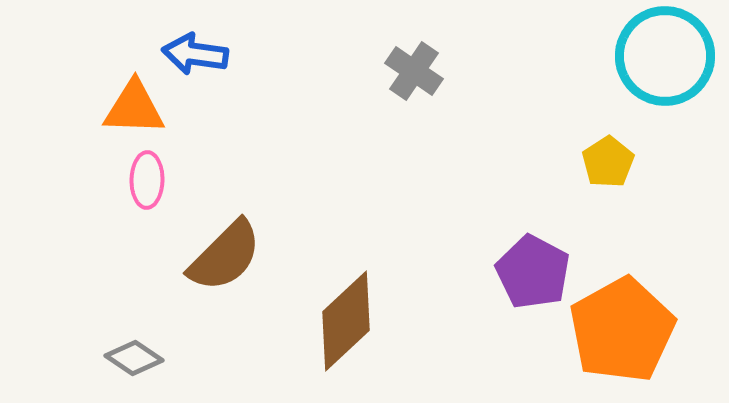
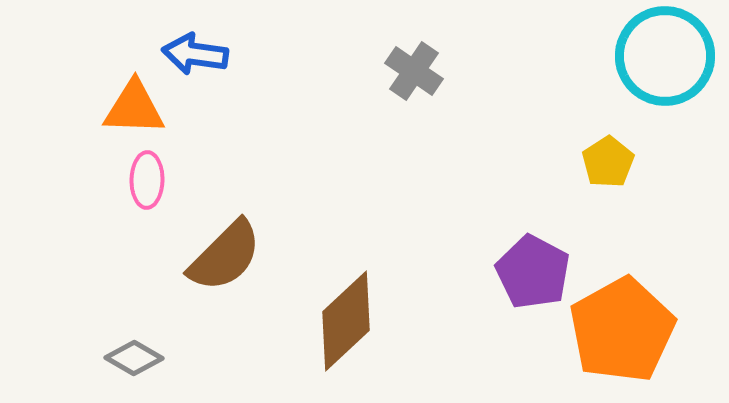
gray diamond: rotated 4 degrees counterclockwise
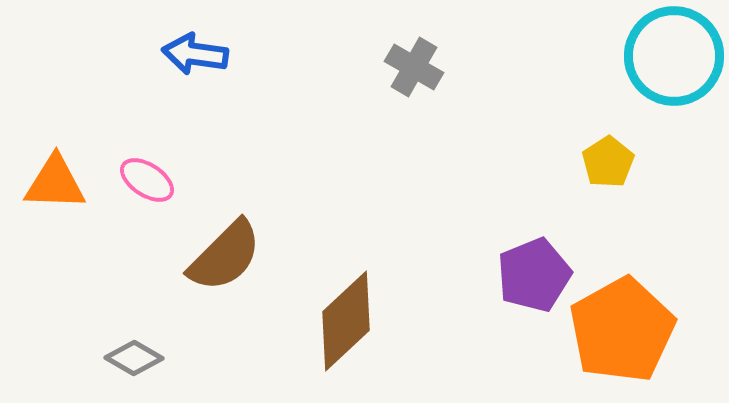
cyan circle: moved 9 px right
gray cross: moved 4 px up; rotated 4 degrees counterclockwise
orange triangle: moved 79 px left, 75 px down
pink ellipse: rotated 58 degrees counterclockwise
purple pentagon: moved 1 px right, 3 px down; rotated 22 degrees clockwise
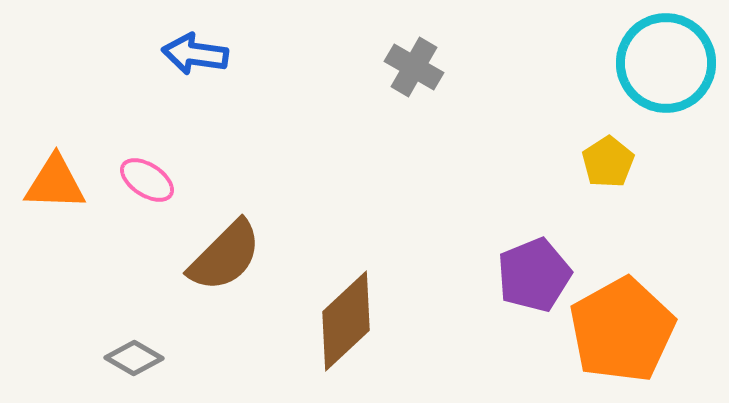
cyan circle: moved 8 px left, 7 px down
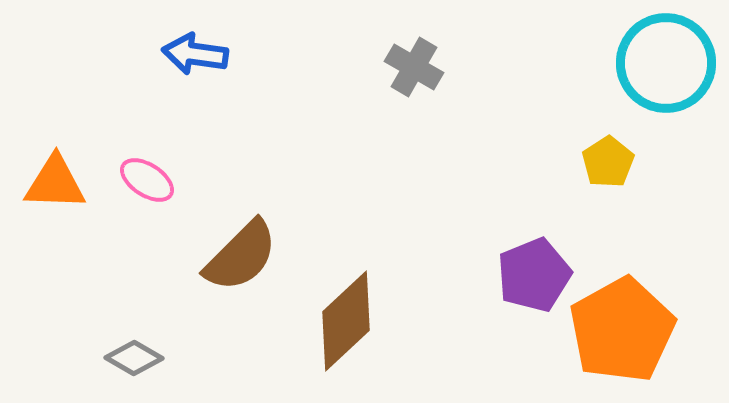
brown semicircle: moved 16 px right
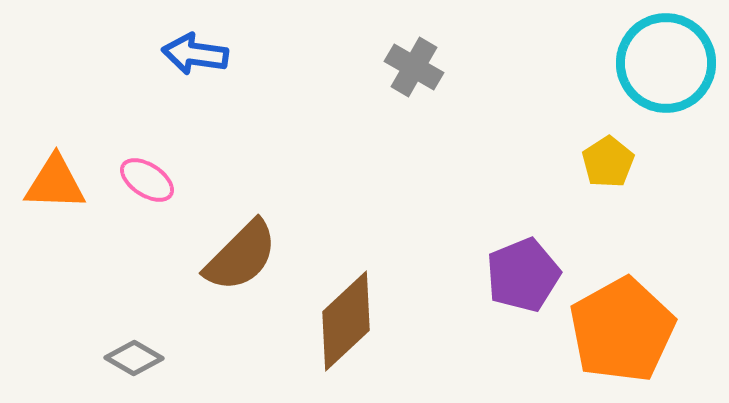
purple pentagon: moved 11 px left
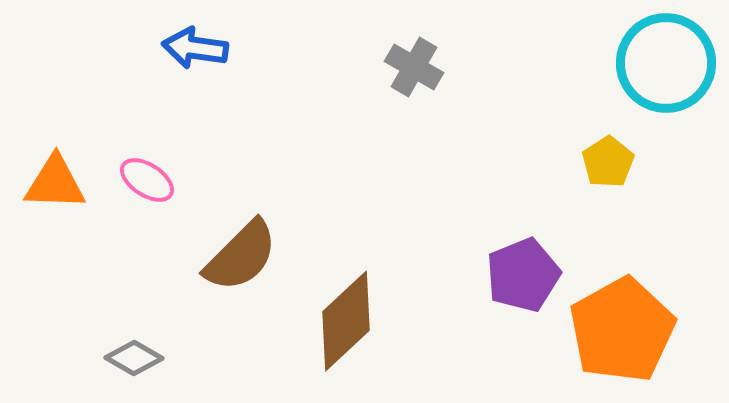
blue arrow: moved 6 px up
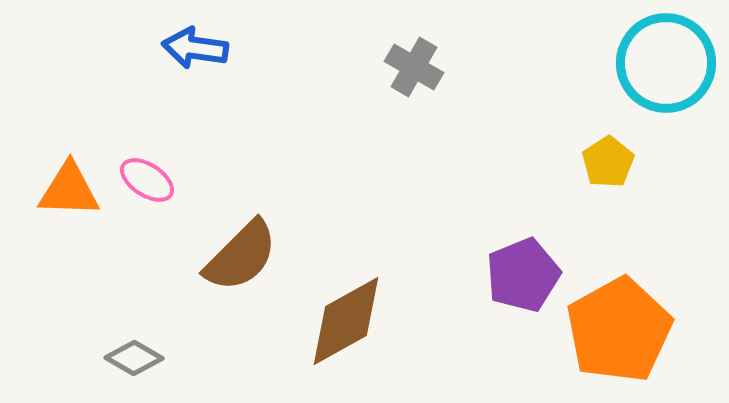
orange triangle: moved 14 px right, 7 px down
brown diamond: rotated 14 degrees clockwise
orange pentagon: moved 3 px left
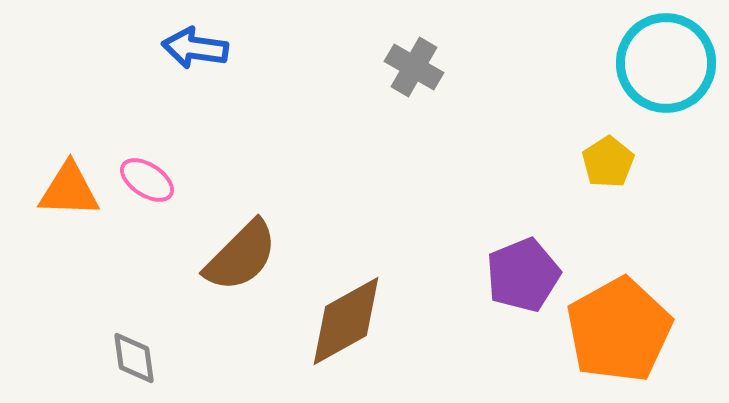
gray diamond: rotated 52 degrees clockwise
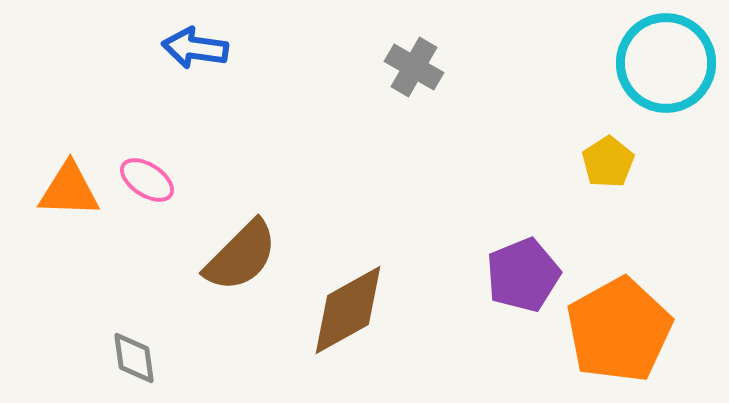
brown diamond: moved 2 px right, 11 px up
